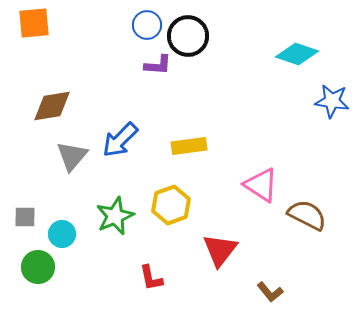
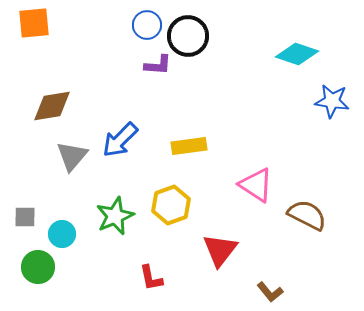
pink triangle: moved 5 px left
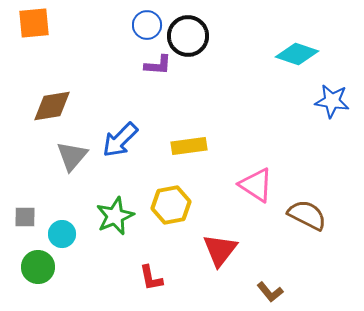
yellow hexagon: rotated 9 degrees clockwise
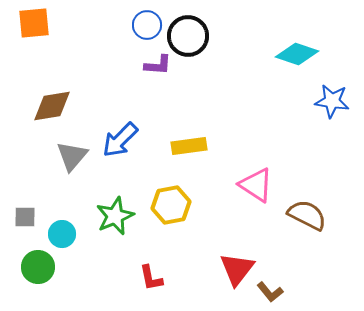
red triangle: moved 17 px right, 19 px down
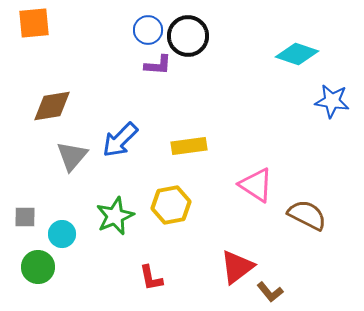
blue circle: moved 1 px right, 5 px down
red triangle: moved 2 px up; rotated 15 degrees clockwise
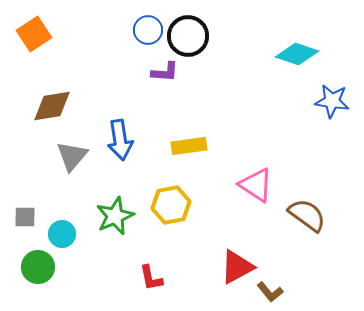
orange square: moved 11 px down; rotated 28 degrees counterclockwise
purple L-shape: moved 7 px right, 7 px down
blue arrow: rotated 54 degrees counterclockwise
brown semicircle: rotated 9 degrees clockwise
red triangle: rotated 9 degrees clockwise
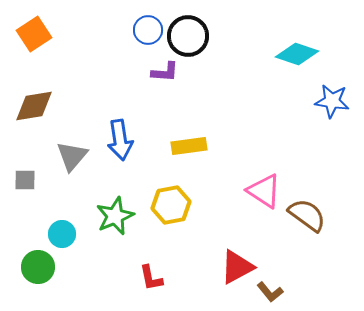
brown diamond: moved 18 px left
pink triangle: moved 8 px right, 6 px down
gray square: moved 37 px up
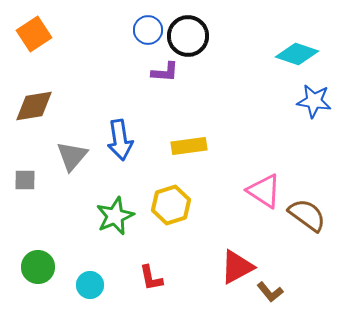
blue star: moved 18 px left
yellow hexagon: rotated 6 degrees counterclockwise
cyan circle: moved 28 px right, 51 px down
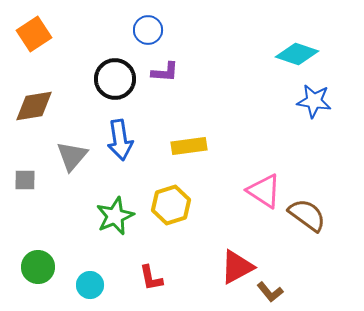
black circle: moved 73 px left, 43 px down
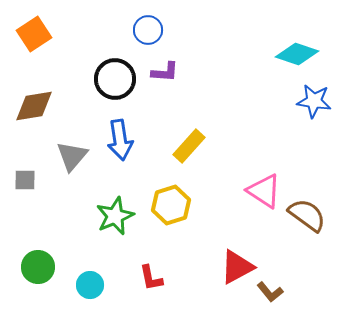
yellow rectangle: rotated 40 degrees counterclockwise
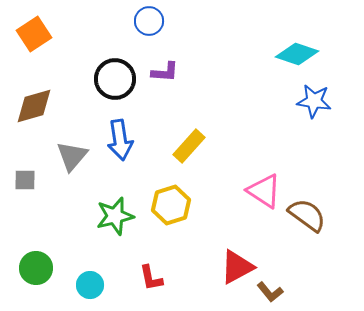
blue circle: moved 1 px right, 9 px up
brown diamond: rotated 6 degrees counterclockwise
green star: rotated 9 degrees clockwise
green circle: moved 2 px left, 1 px down
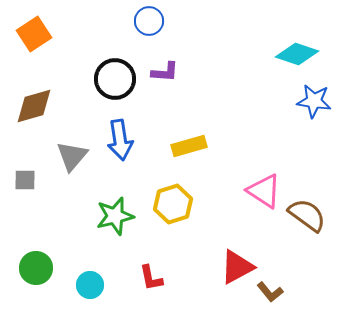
yellow rectangle: rotated 32 degrees clockwise
yellow hexagon: moved 2 px right, 1 px up
